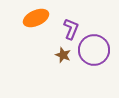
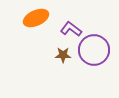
purple L-shape: rotated 75 degrees counterclockwise
brown star: rotated 21 degrees counterclockwise
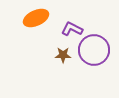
purple L-shape: moved 1 px right; rotated 10 degrees counterclockwise
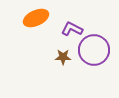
brown star: moved 2 px down
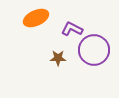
brown star: moved 5 px left, 1 px down
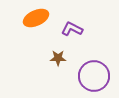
purple circle: moved 26 px down
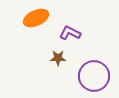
purple L-shape: moved 2 px left, 4 px down
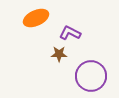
brown star: moved 1 px right, 4 px up
purple circle: moved 3 px left
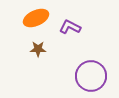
purple L-shape: moved 6 px up
brown star: moved 21 px left, 5 px up
